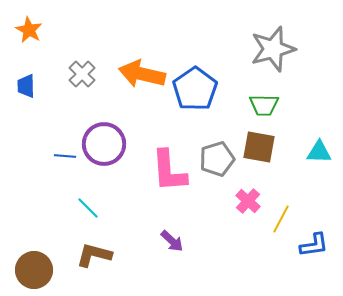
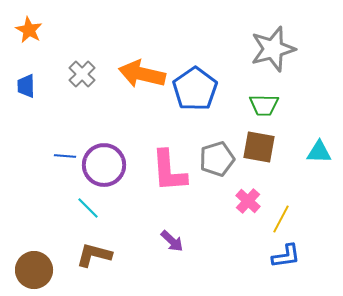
purple circle: moved 21 px down
blue L-shape: moved 28 px left, 11 px down
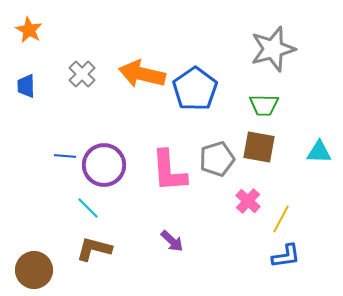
brown L-shape: moved 6 px up
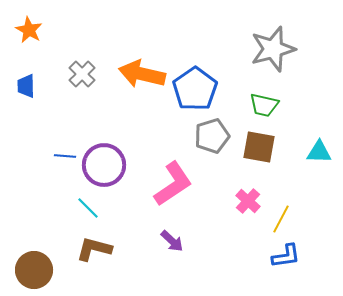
green trapezoid: rotated 12 degrees clockwise
gray pentagon: moved 5 px left, 23 px up
pink L-shape: moved 4 px right, 13 px down; rotated 120 degrees counterclockwise
